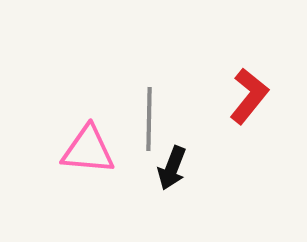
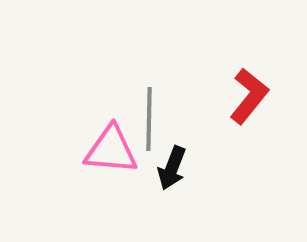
pink triangle: moved 23 px right
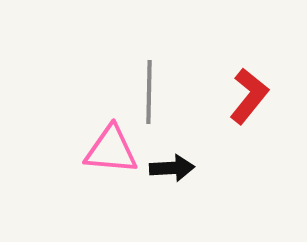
gray line: moved 27 px up
black arrow: rotated 114 degrees counterclockwise
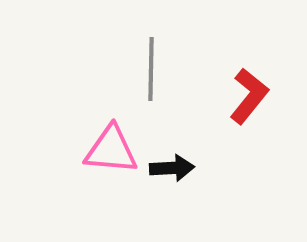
gray line: moved 2 px right, 23 px up
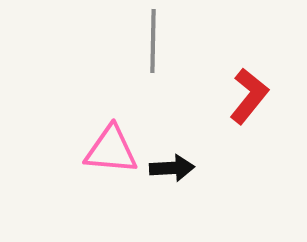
gray line: moved 2 px right, 28 px up
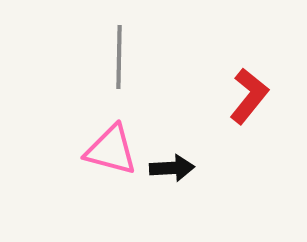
gray line: moved 34 px left, 16 px down
pink triangle: rotated 10 degrees clockwise
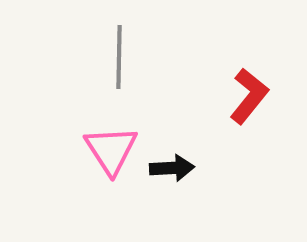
pink triangle: rotated 42 degrees clockwise
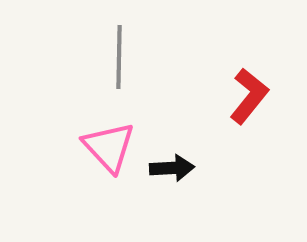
pink triangle: moved 2 px left, 3 px up; rotated 10 degrees counterclockwise
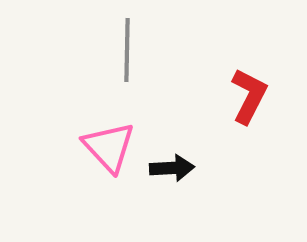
gray line: moved 8 px right, 7 px up
red L-shape: rotated 12 degrees counterclockwise
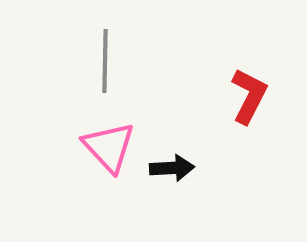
gray line: moved 22 px left, 11 px down
